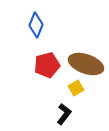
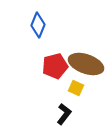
blue diamond: moved 2 px right
red pentagon: moved 8 px right, 1 px down
yellow square: rotated 35 degrees counterclockwise
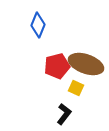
red pentagon: moved 2 px right
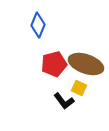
red pentagon: moved 3 px left, 2 px up
yellow square: moved 3 px right
black L-shape: moved 13 px up; rotated 105 degrees clockwise
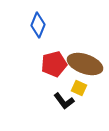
brown ellipse: moved 1 px left
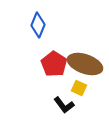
red pentagon: rotated 25 degrees counterclockwise
black L-shape: moved 4 px down
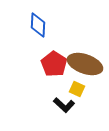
blue diamond: rotated 20 degrees counterclockwise
yellow square: moved 2 px left, 1 px down
black L-shape: rotated 10 degrees counterclockwise
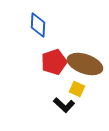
red pentagon: moved 2 px up; rotated 20 degrees clockwise
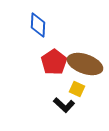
red pentagon: rotated 15 degrees counterclockwise
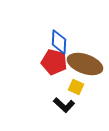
blue diamond: moved 21 px right, 17 px down
red pentagon: rotated 25 degrees counterclockwise
yellow square: moved 1 px left, 2 px up
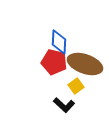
yellow square: moved 1 px up; rotated 28 degrees clockwise
